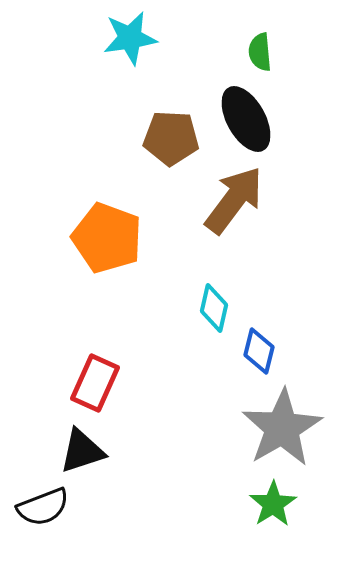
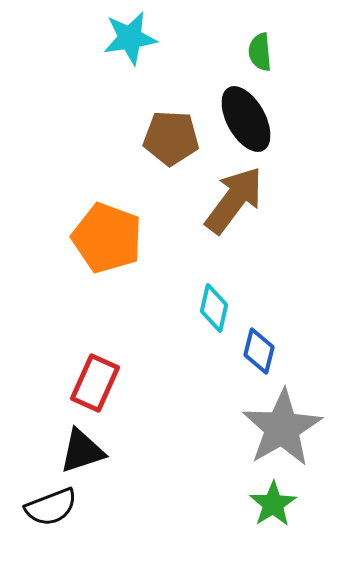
black semicircle: moved 8 px right
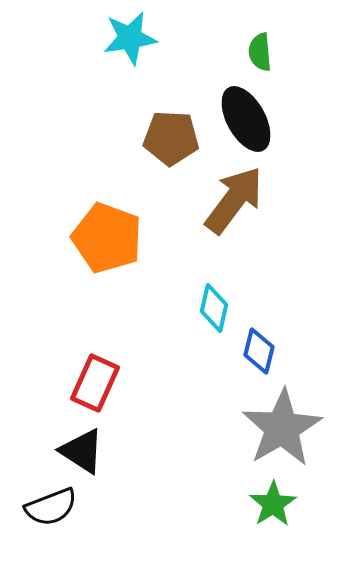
black triangle: rotated 51 degrees clockwise
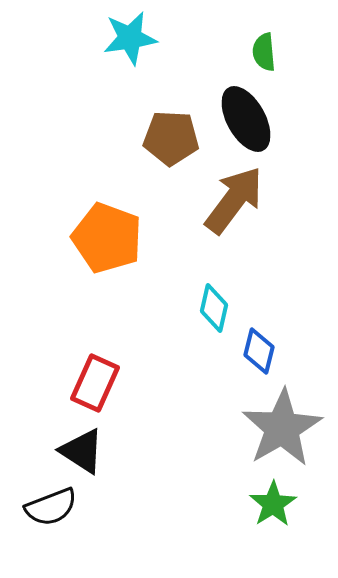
green semicircle: moved 4 px right
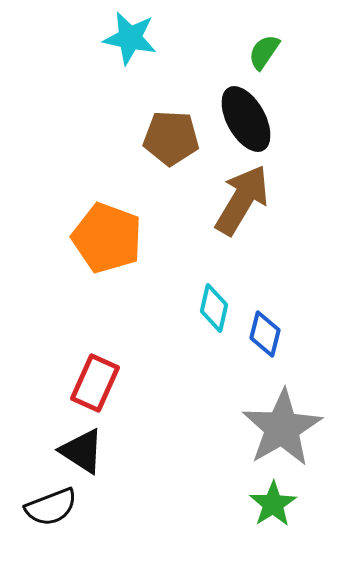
cyan star: rotated 20 degrees clockwise
green semicircle: rotated 39 degrees clockwise
brown arrow: moved 8 px right; rotated 6 degrees counterclockwise
blue diamond: moved 6 px right, 17 px up
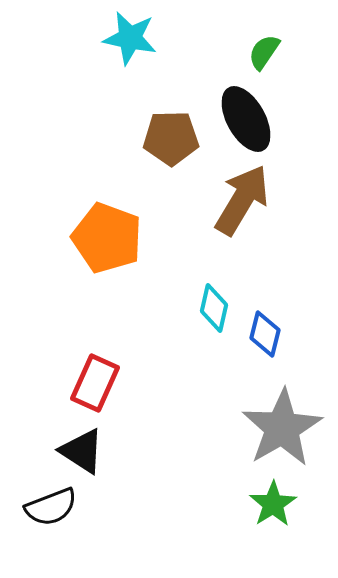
brown pentagon: rotated 4 degrees counterclockwise
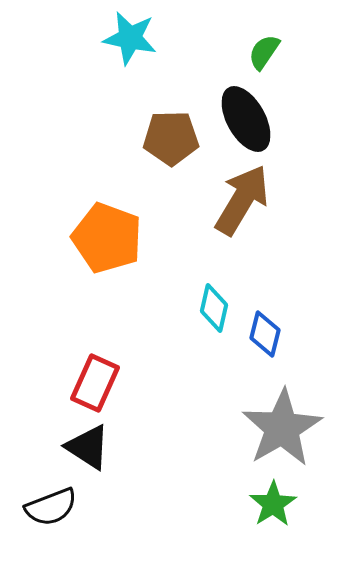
black triangle: moved 6 px right, 4 px up
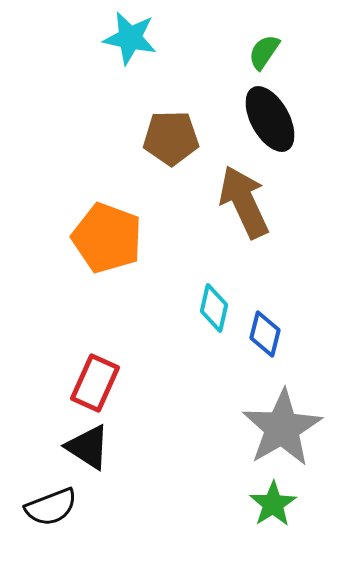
black ellipse: moved 24 px right
brown arrow: moved 2 px right, 2 px down; rotated 56 degrees counterclockwise
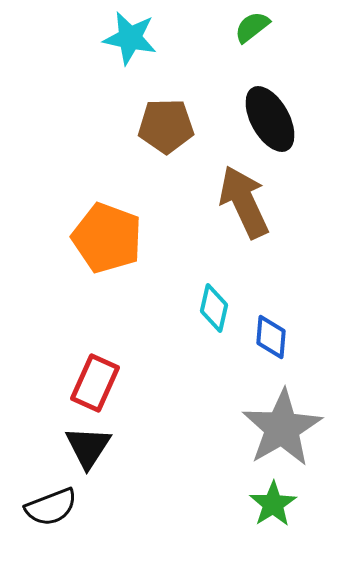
green semicircle: moved 12 px left, 25 px up; rotated 18 degrees clockwise
brown pentagon: moved 5 px left, 12 px up
blue diamond: moved 6 px right, 3 px down; rotated 9 degrees counterclockwise
black triangle: rotated 30 degrees clockwise
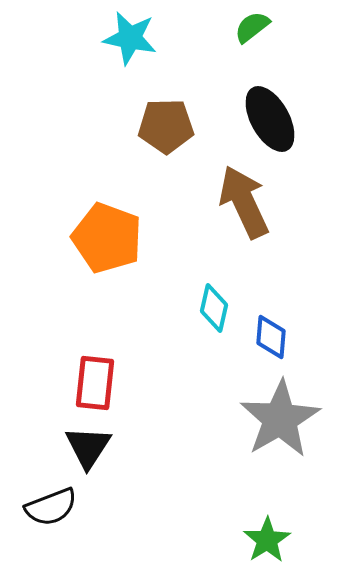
red rectangle: rotated 18 degrees counterclockwise
gray star: moved 2 px left, 9 px up
green star: moved 6 px left, 36 px down
